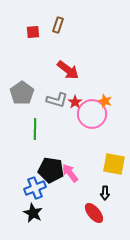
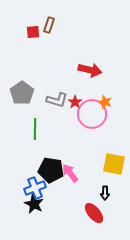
brown rectangle: moved 9 px left
red arrow: moved 22 px right; rotated 25 degrees counterclockwise
orange star: moved 1 px down
black star: moved 1 px right, 9 px up
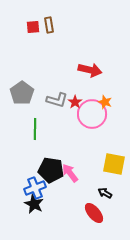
brown rectangle: rotated 28 degrees counterclockwise
red square: moved 5 px up
black arrow: rotated 120 degrees clockwise
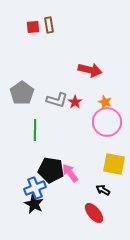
pink circle: moved 15 px right, 8 px down
green line: moved 1 px down
black arrow: moved 2 px left, 3 px up
